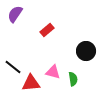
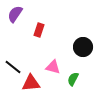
red rectangle: moved 8 px left; rotated 32 degrees counterclockwise
black circle: moved 3 px left, 4 px up
pink triangle: moved 5 px up
green semicircle: rotated 144 degrees counterclockwise
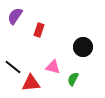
purple semicircle: moved 2 px down
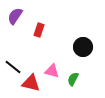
pink triangle: moved 1 px left, 4 px down
red triangle: rotated 18 degrees clockwise
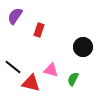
pink triangle: moved 1 px left, 1 px up
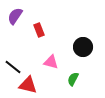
red rectangle: rotated 40 degrees counterclockwise
pink triangle: moved 8 px up
red triangle: moved 3 px left, 2 px down
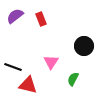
purple semicircle: rotated 18 degrees clockwise
red rectangle: moved 2 px right, 11 px up
black circle: moved 1 px right, 1 px up
pink triangle: rotated 49 degrees clockwise
black line: rotated 18 degrees counterclockwise
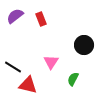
black circle: moved 1 px up
black line: rotated 12 degrees clockwise
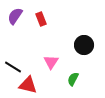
purple semicircle: rotated 18 degrees counterclockwise
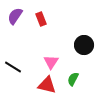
red triangle: moved 19 px right
